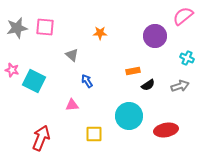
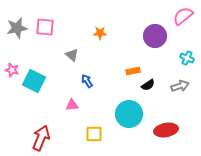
cyan circle: moved 2 px up
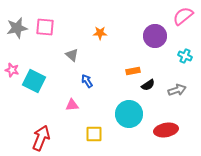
cyan cross: moved 2 px left, 2 px up
gray arrow: moved 3 px left, 4 px down
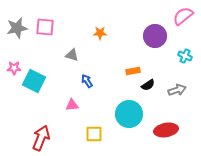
gray triangle: rotated 24 degrees counterclockwise
pink star: moved 2 px right, 2 px up; rotated 16 degrees counterclockwise
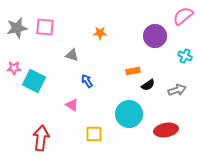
pink triangle: rotated 40 degrees clockwise
red arrow: rotated 15 degrees counterclockwise
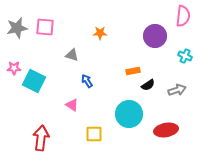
pink semicircle: rotated 135 degrees clockwise
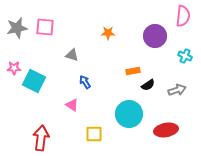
orange star: moved 8 px right
blue arrow: moved 2 px left, 1 px down
